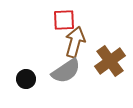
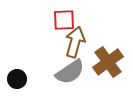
brown cross: moved 2 px left, 1 px down
gray semicircle: moved 4 px right, 1 px down
black circle: moved 9 px left
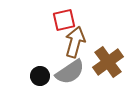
red square: rotated 10 degrees counterclockwise
black circle: moved 23 px right, 3 px up
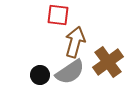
red square: moved 6 px left, 5 px up; rotated 20 degrees clockwise
black circle: moved 1 px up
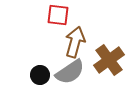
brown cross: moved 1 px right, 2 px up
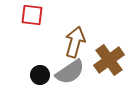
red square: moved 26 px left
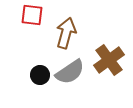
brown arrow: moved 9 px left, 9 px up
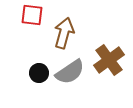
brown arrow: moved 2 px left
black circle: moved 1 px left, 2 px up
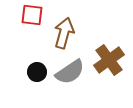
black circle: moved 2 px left, 1 px up
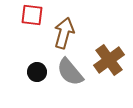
gray semicircle: rotated 84 degrees clockwise
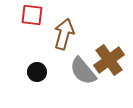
brown arrow: moved 1 px down
gray semicircle: moved 13 px right, 1 px up
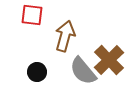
brown arrow: moved 1 px right, 2 px down
brown cross: rotated 8 degrees counterclockwise
